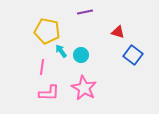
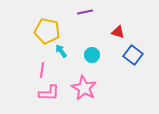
cyan circle: moved 11 px right
pink line: moved 3 px down
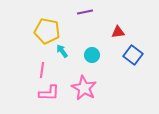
red triangle: rotated 24 degrees counterclockwise
cyan arrow: moved 1 px right
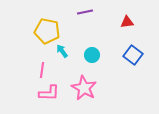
red triangle: moved 9 px right, 10 px up
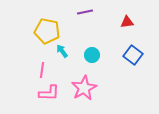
pink star: rotated 15 degrees clockwise
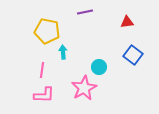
cyan arrow: moved 1 px right, 1 px down; rotated 32 degrees clockwise
cyan circle: moved 7 px right, 12 px down
pink L-shape: moved 5 px left, 2 px down
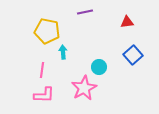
blue square: rotated 12 degrees clockwise
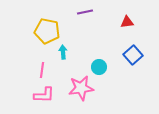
pink star: moved 3 px left; rotated 20 degrees clockwise
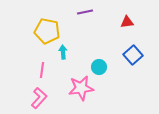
pink L-shape: moved 5 px left, 3 px down; rotated 50 degrees counterclockwise
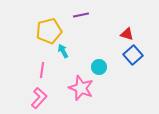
purple line: moved 4 px left, 3 px down
red triangle: moved 12 px down; rotated 24 degrees clockwise
yellow pentagon: moved 2 px right; rotated 25 degrees counterclockwise
cyan arrow: moved 1 px up; rotated 24 degrees counterclockwise
pink star: rotated 30 degrees clockwise
